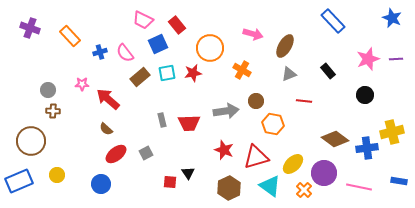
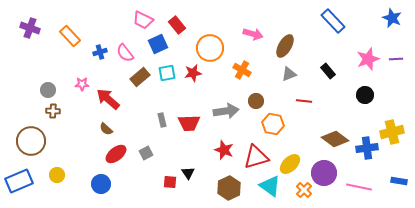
yellow ellipse at (293, 164): moved 3 px left
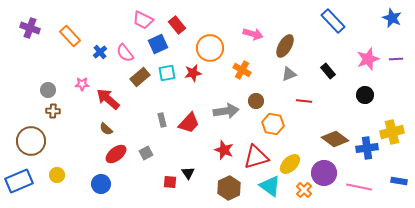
blue cross at (100, 52): rotated 24 degrees counterclockwise
red trapezoid at (189, 123): rotated 45 degrees counterclockwise
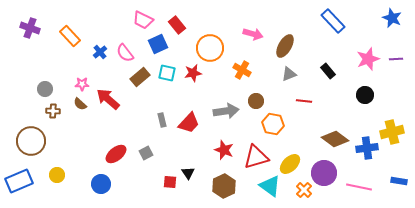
cyan square at (167, 73): rotated 24 degrees clockwise
gray circle at (48, 90): moved 3 px left, 1 px up
brown semicircle at (106, 129): moved 26 px left, 25 px up
brown hexagon at (229, 188): moved 5 px left, 2 px up
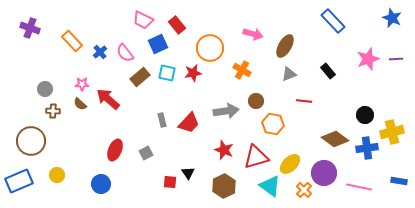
orange rectangle at (70, 36): moved 2 px right, 5 px down
black circle at (365, 95): moved 20 px down
red ellipse at (116, 154): moved 1 px left, 4 px up; rotated 30 degrees counterclockwise
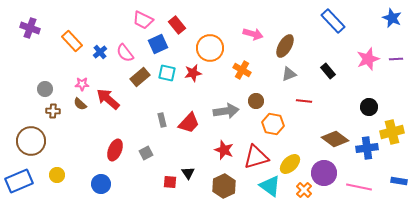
black circle at (365, 115): moved 4 px right, 8 px up
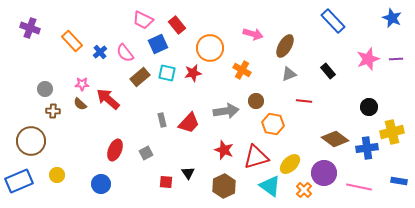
red square at (170, 182): moved 4 px left
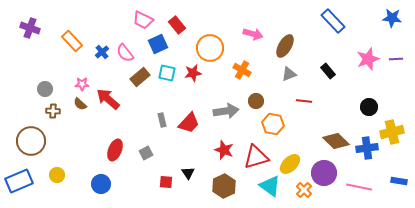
blue star at (392, 18): rotated 18 degrees counterclockwise
blue cross at (100, 52): moved 2 px right
brown diamond at (335, 139): moved 1 px right, 2 px down; rotated 8 degrees clockwise
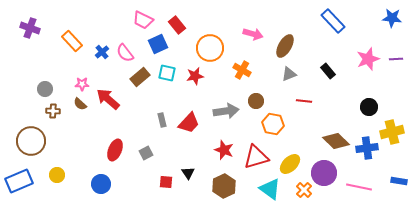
red star at (193, 73): moved 2 px right, 3 px down
cyan triangle at (270, 186): moved 3 px down
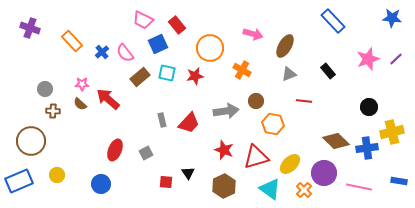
purple line at (396, 59): rotated 40 degrees counterclockwise
